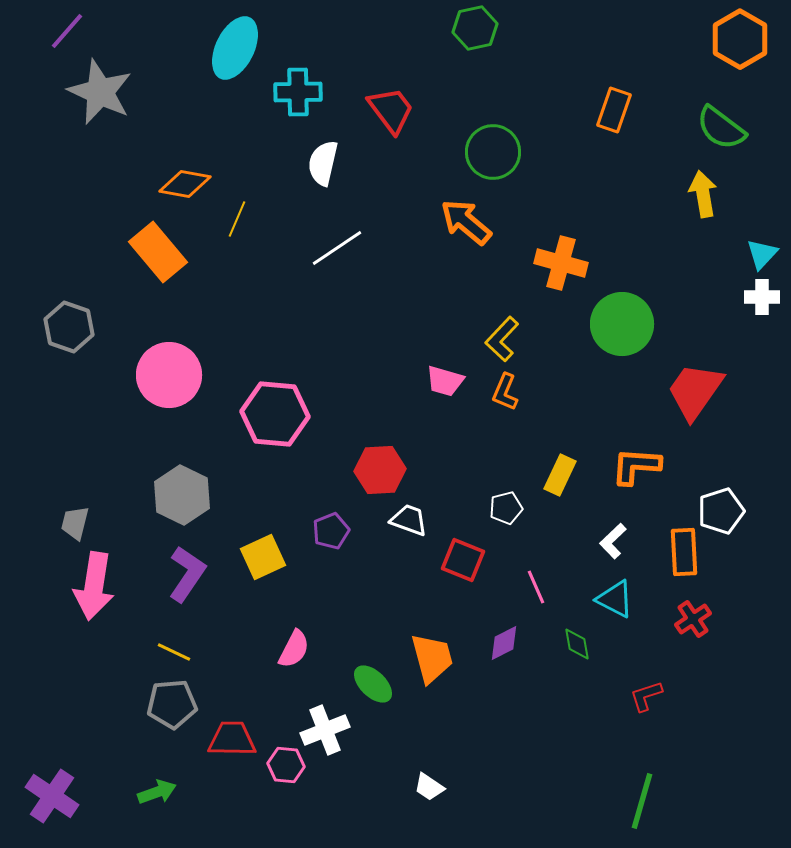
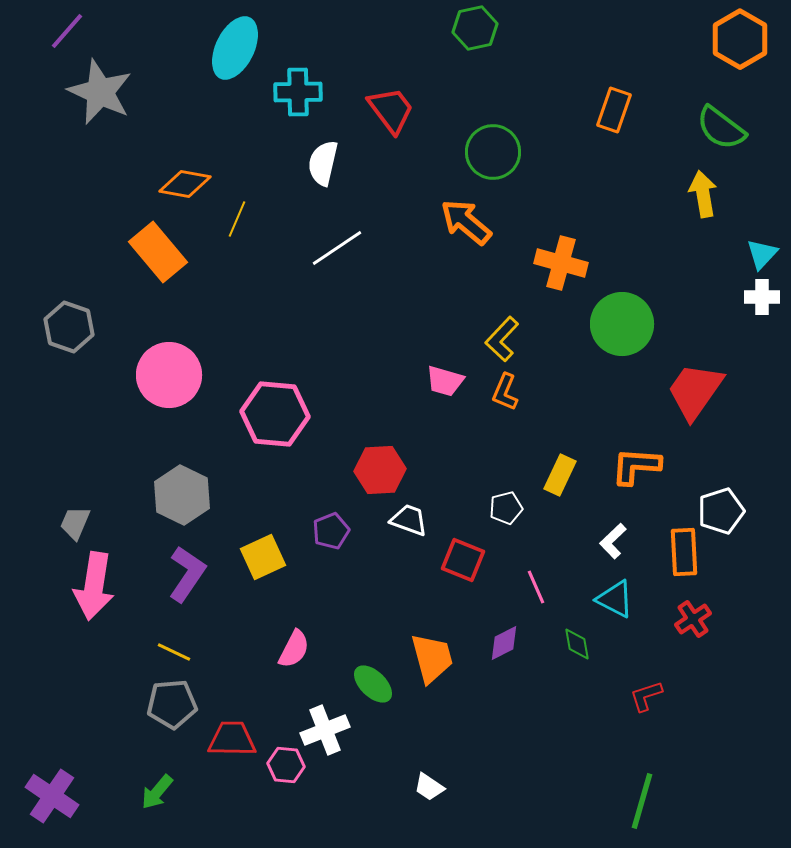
gray trapezoid at (75, 523): rotated 9 degrees clockwise
green arrow at (157, 792): rotated 150 degrees clockwise
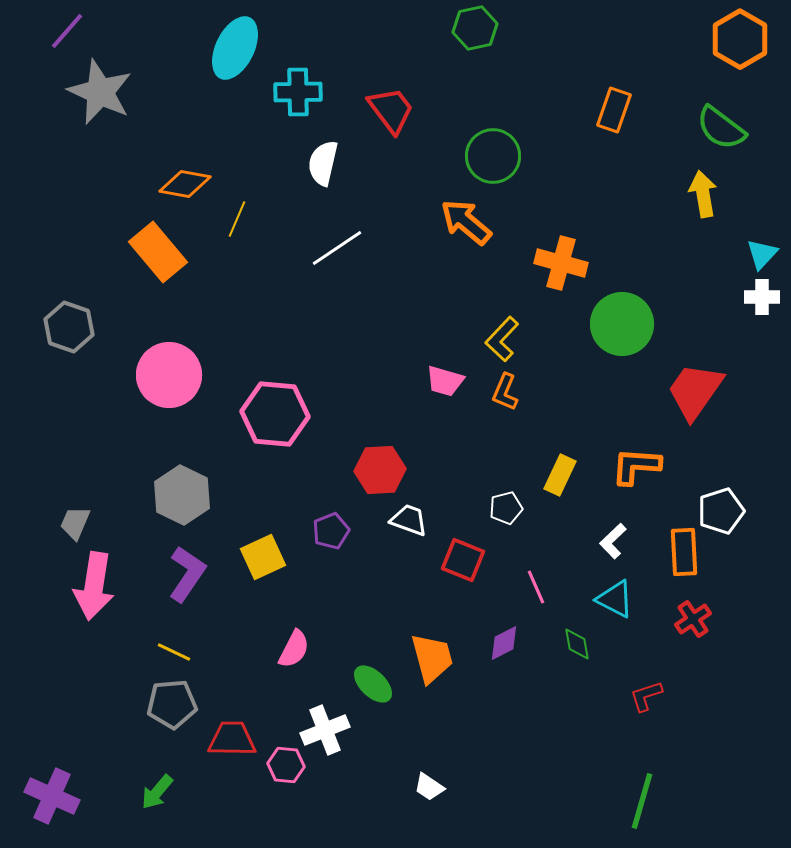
green circle at (493, 152): moved 4 px down
purple cross at (52, 796): rotated 10 degrees counterclockwise
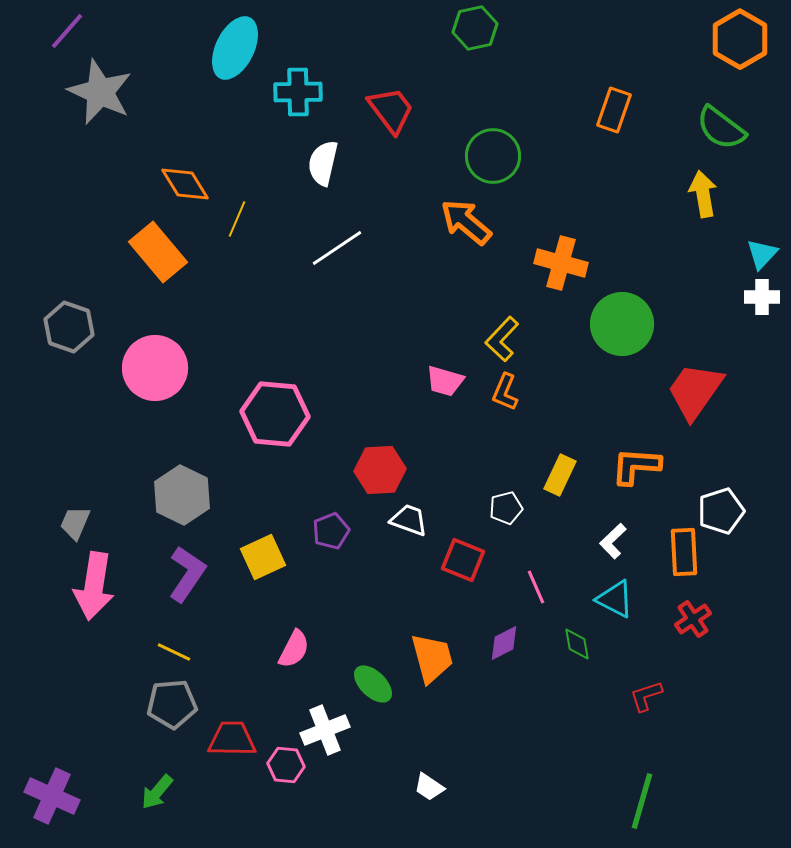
orange diamond at (185, 184): rotated 48 degrees clockwise
pink circle at (169, 375): moved 14 px left, 7 px up
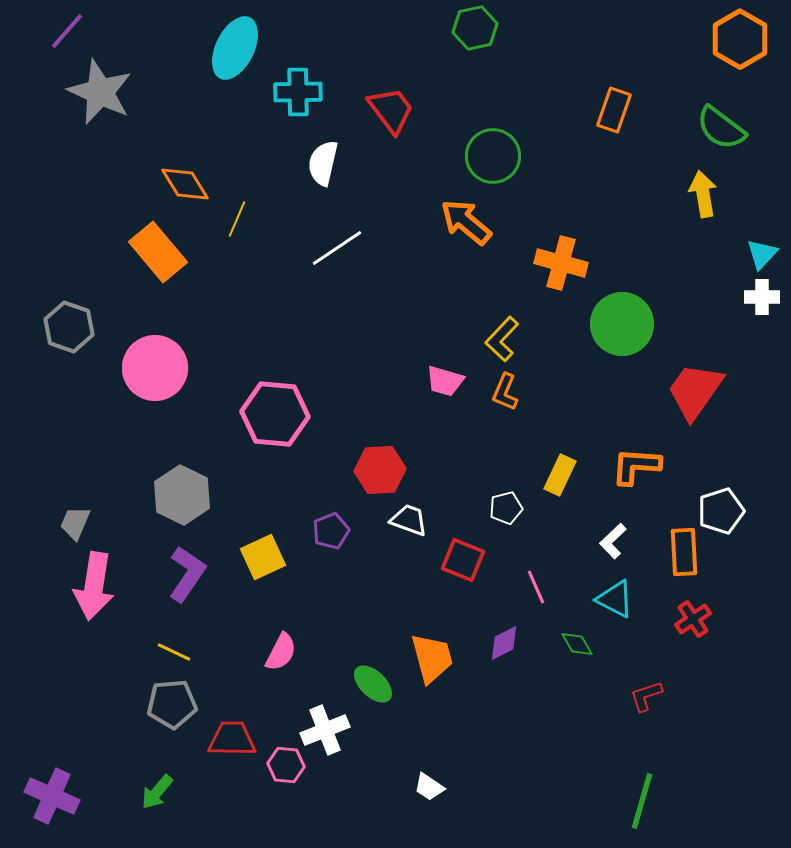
green diamond at (577, 644): rotated 20 degrees counterclockwise
pink semicircle at (294, 649): moved 13 px left, 3 px down
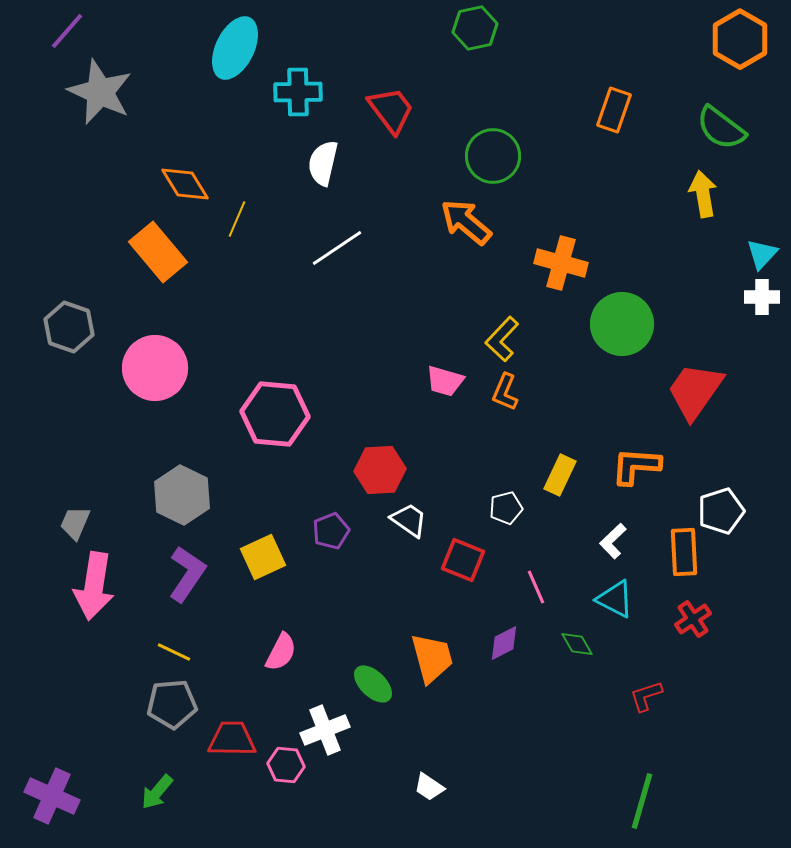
white trapezoid at (409, 520): rotated 15 degrees clockwise
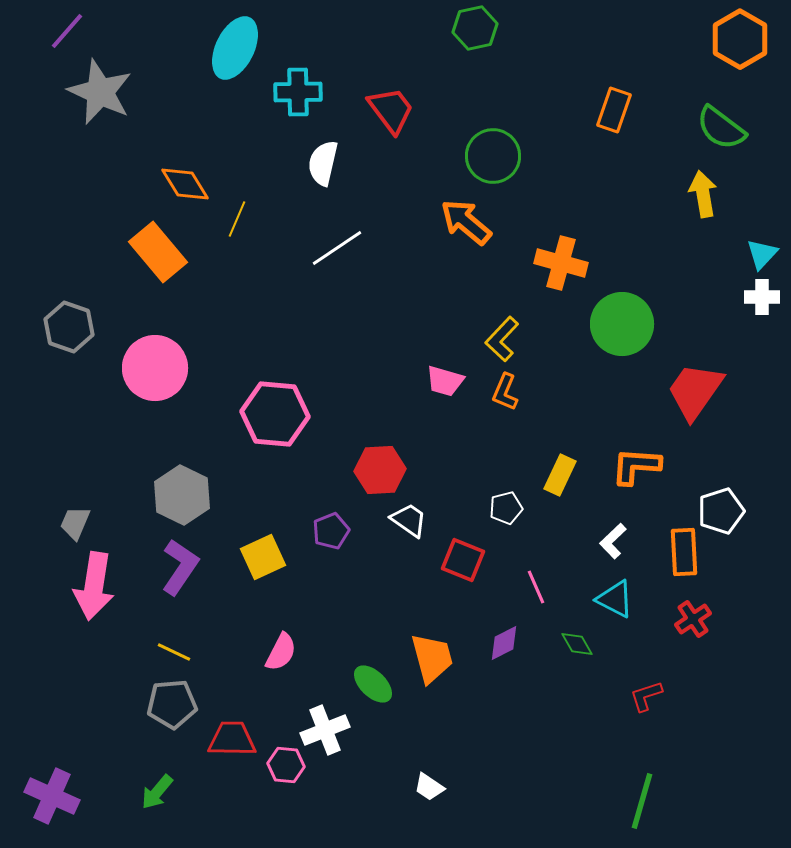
purple L-shape at (187, 574): moved 7 px left, 7 px up
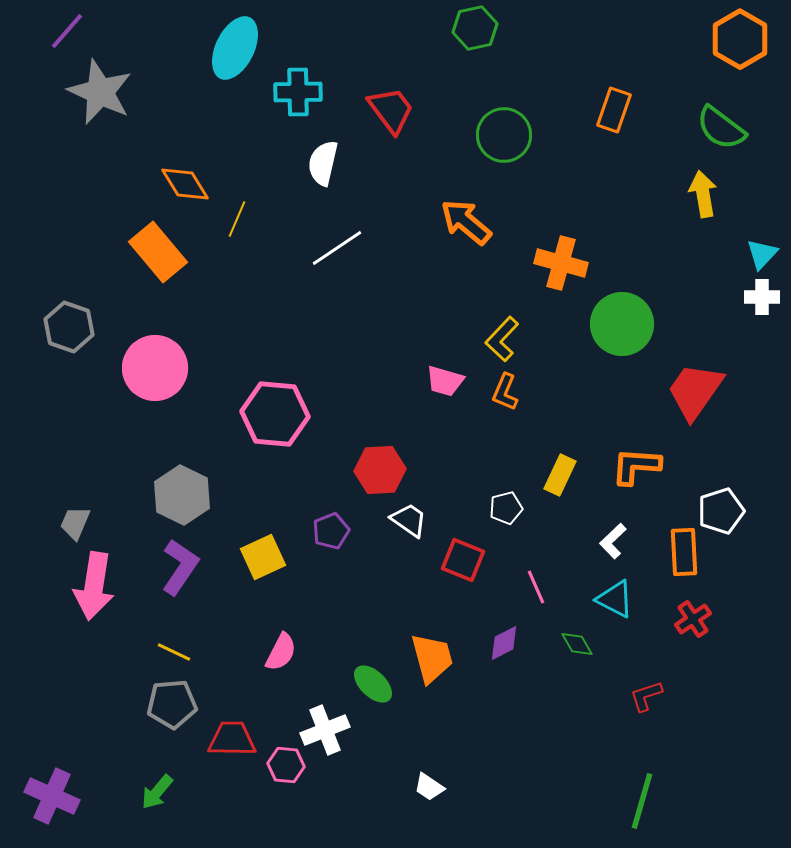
green circle at (493, 156): moved 11 px right, 21 px up
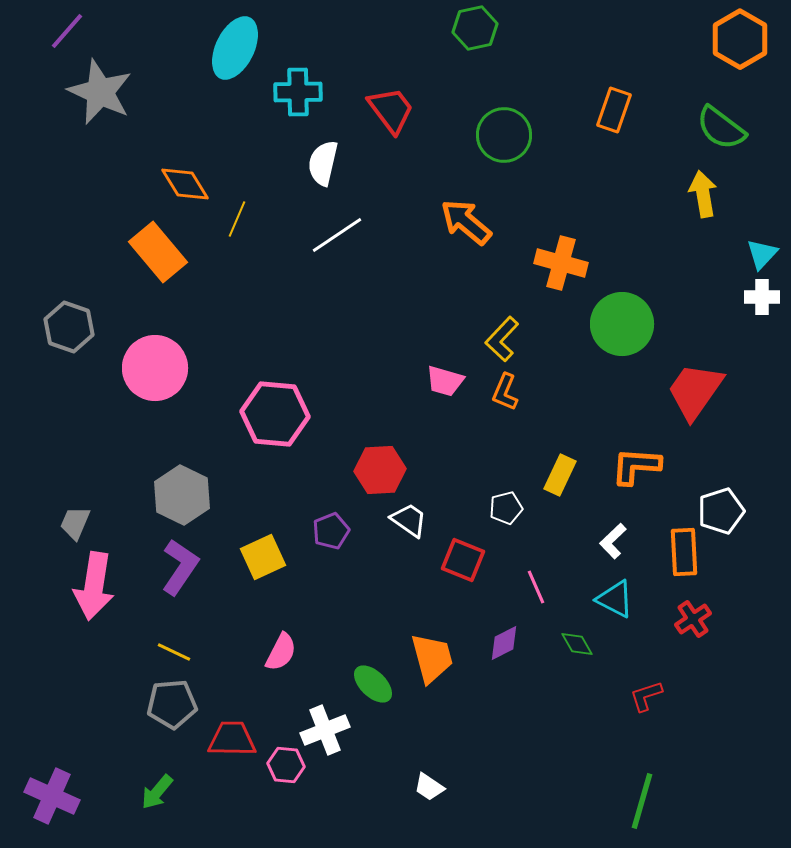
white line at (337, 248): moved 13 px up
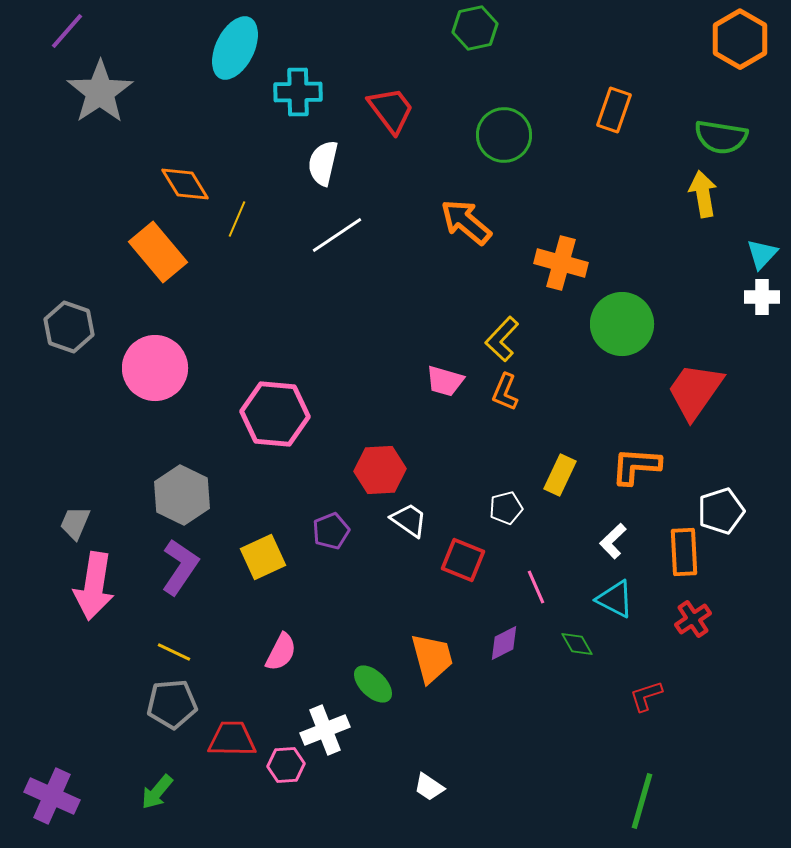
gray star at (100, 92): rotated 14 degrees clockwise
green semicircle at (721, 128): moved 9 px down; rotated 28 degrees counterclockwise
pink hexagon at (286, 765): rotated 9 degrees counterclockwise
